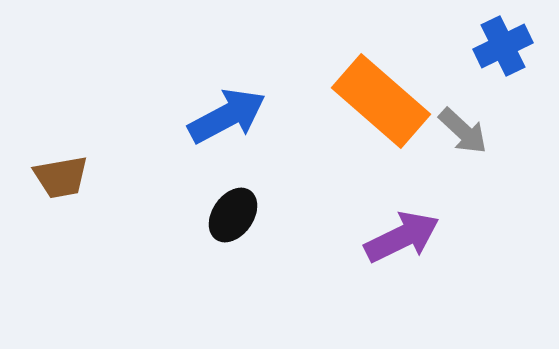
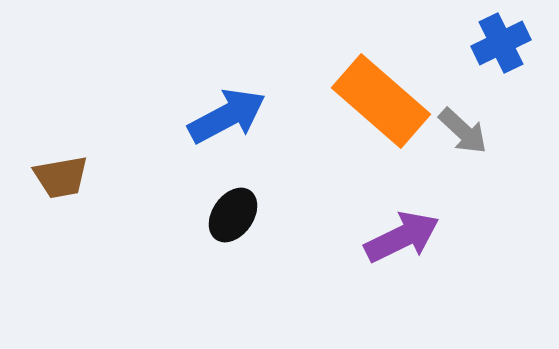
blue cross: moved 2 px left, 3 px up
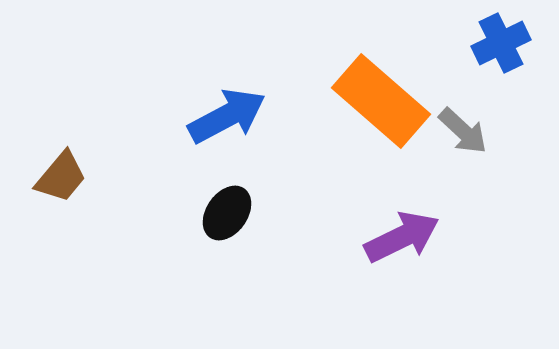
brown trapezoid: rotated 40 degrees counterclockwise
black ellipse: moved 6 px left, 2 px up
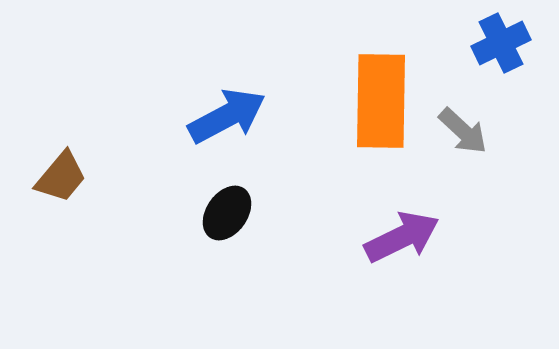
orange rectangle: rotated 50 degrees clockwise
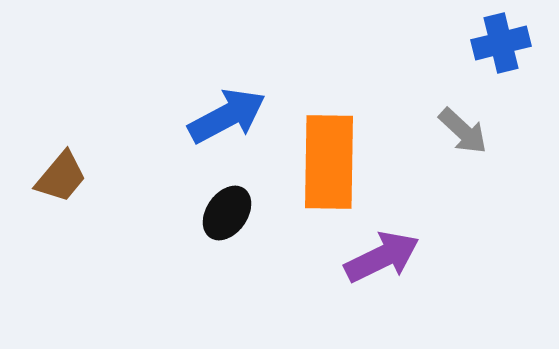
blue cross: rotated 12 degrees clockwise
orange rectangle: moved 52 px left, 61 px down
purple arrow: moved 20 px left, 20 px down
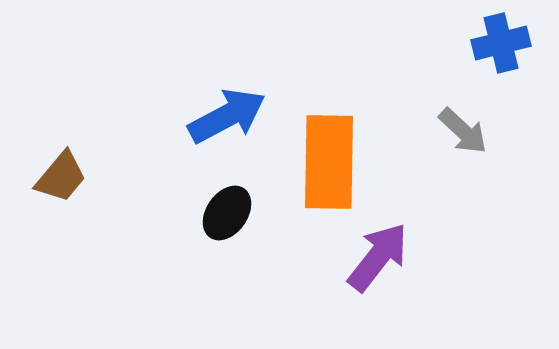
purple arrow: moved 4 px left; rotated 26 degrees counterclockwise
